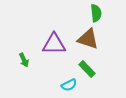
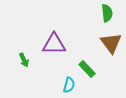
green semicircle: moved 11 px right
brown triangle: moved 23 px right, 4 px down; rotated 35 degrees clockwise
cyan semicircle: rotated 49 degrees counterclockwise
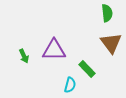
purple triangle: moved 6 px down
green arrow: moved 4 px up
cyan semicircle: moved 1 px right
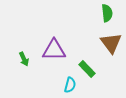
green arrow: moved 3 px down
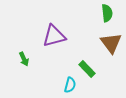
purple triangle: moved 14 px up; rotated 15 degrees counterclockwise
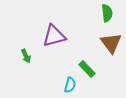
green arrow: moved 2 px right, 3 px up
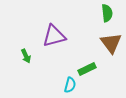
green rectangle: rotated 72 degrees counterclockwise
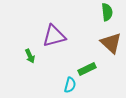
green semicircle: moved 1 px up
brown triangle: rotated 10 degrees counterclockwise
green arrow: moved 4 px right
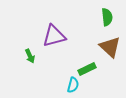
green semicircle: moved 5 px down
brown triangle: moved 1 px left, 4 px down
cyan semicircle: moved 3 px right
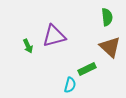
green arrow: moved 2 px left, 10 px up
cyan semicircle: moved 3 px left
